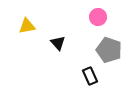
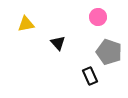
yellow triangle: moved 1 px left, 2 px up
gray pentagon: moved 2 px down
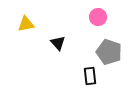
black rectangle: rotated 18 degrees clockwise
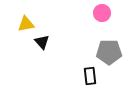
pink circle: moved 4 px right, 4 px up
black triangle: moved 16 px left, 1 px up
gray pentagon: rotated 20 degrees counterclockwise
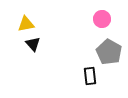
pink circle: moved 6 px down
black triangle: moved 9 px left, 2 px down
gray pentagon: rotated 30 degrees clockwise
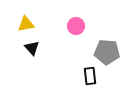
pink circle: moved 26 px left, 7 px down
black triangle: moved 1 px left, 4 px down
gray pentagon: moved 2 px left; rotated 25 degrees counterclockwise
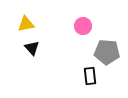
pink circle: moved 7 px right
